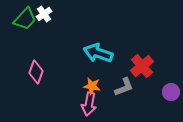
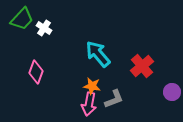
white cross: moved 14 px down; rotated 21 degrees counterclockwise
green trapezoid: moved 3 px left
cyan arrow: moved 1 px down; rotated 32 degrees clockwise
gray L-shape: moved 10 px left, 12 px down
purple circle: moved 1 px right
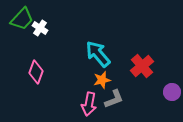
white cross: moved 4 px left
orange star: moved 10 px right, 6 px up; rotated 24 degrees counterclockwise
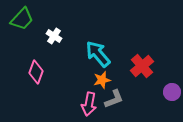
white cross: moved 14 px right, 8 px down
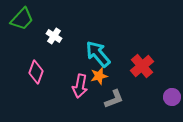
orange star: moved 3 px left, 4 px up
purple circle: moved 5 px down
pink arrow: moved 9 px left, 18 px up
